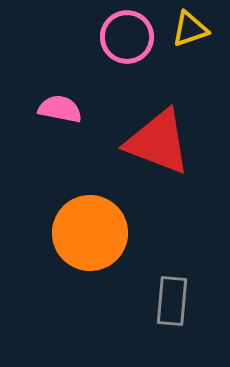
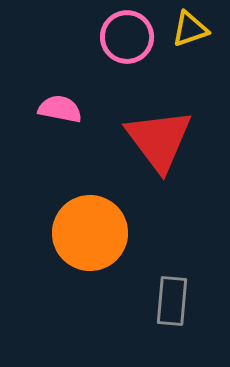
red triangle: moved 1 px right, 2 px up; rotated 32 degrees clockwise
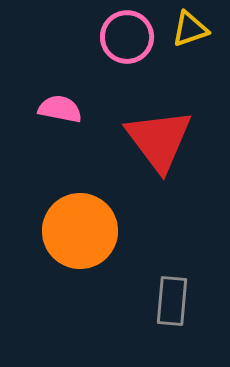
orange circle: moved 10 px left, 2 px up
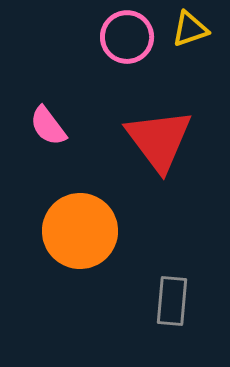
pink semicircle: moved 12 px left, 17 px down; rotated 138 degrees counterclockwise
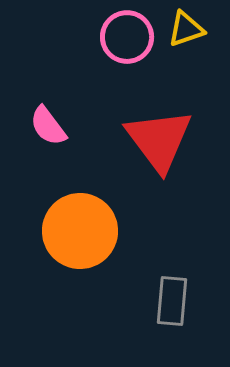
yellow triangle: moved 4 px left
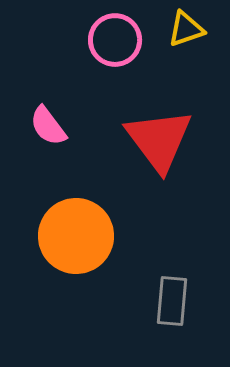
pink circle: moved 12 px left, 3 px down
orange circle: moved 4 px left, 5 px down
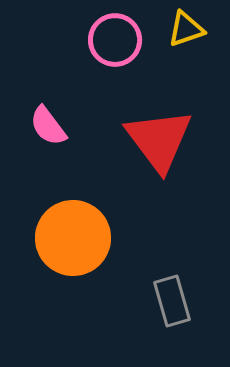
orange circle: moved 3 px left, 2 px down
gray rectangle: rotated 21 degrees counterclockwise
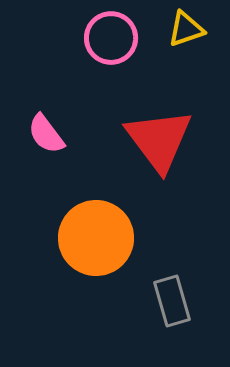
pink circle: moved 4 px left, 2 px up
pink semicircle: moved 2 px left, 8 px down
orange circle: moved 23 px right
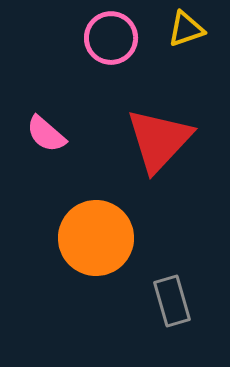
pink semicircle: rotated 12 degrees counterclockwise
red triangle: rotated 20 degrees clockwise
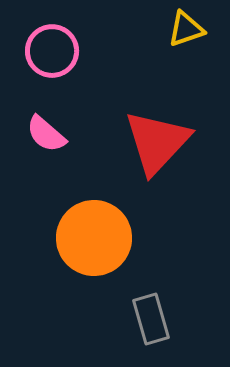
pink circle: moved 59 px left, 13 px down
red triangle: moved 2 px left, 2 px down
orange circle: moved 2 px left
gray rectangle: moved 21 px left, 18 px down
